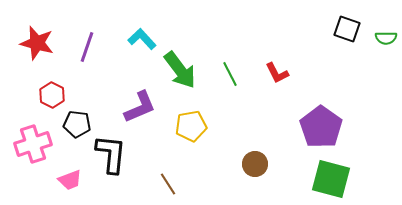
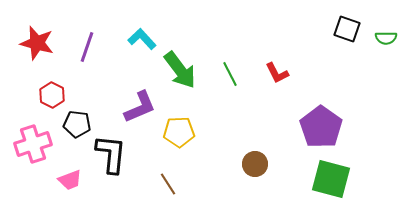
yellow pentagon: moved 12 px left, 6 px down; rotated 8 degrees clockwise
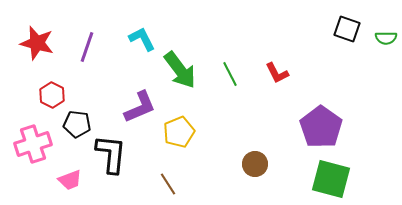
cyan L-shape: rotated 16 degrees clockwise
yellow pentagon: rotated 20 degrees counterclockwise
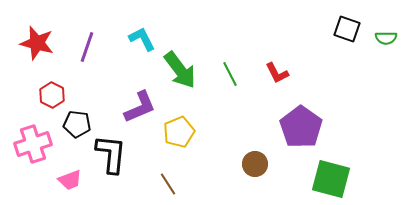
purple pentagon: moved 20 px left
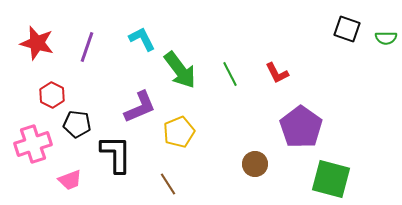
black L-shape: moved 5 px right; rotated 6 degrees counterclockwise
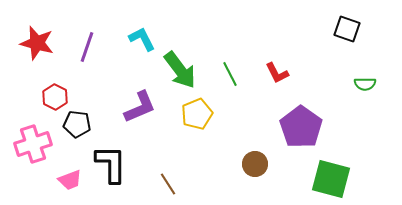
green semicircle: moved 21 px left, 46 px down
red hexagon: moved 3 px right, 2 px down
yellow pentagon: moved 18 px right, 18 px up
black L-shape: moved 5 px left, 10 px down
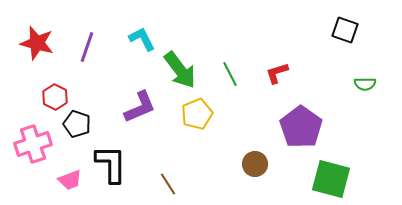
black square: moved 2 px left, 1 px down
red L-shape: rotated 100 degrees clockwise
black pentagon: rotated 12 degrees clockwise
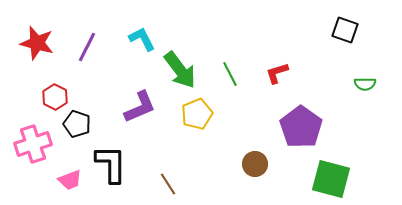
purple line: rotated 8 degrees clockwise
